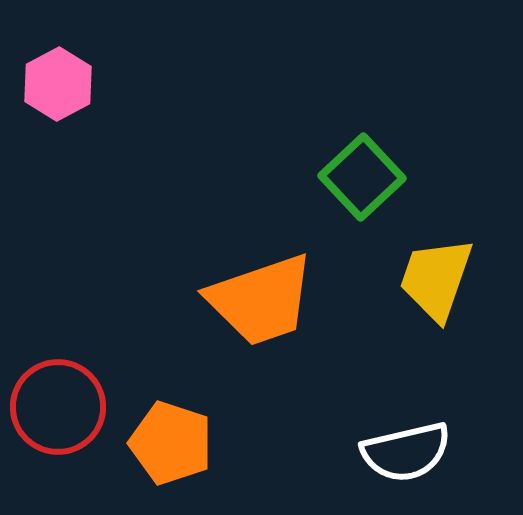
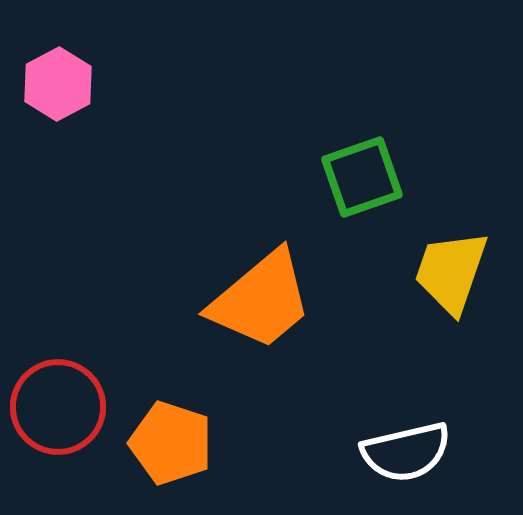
green square: rotated 24 degrees clockwise
yellow trapezoid: moved 15 px right, 7 px up
orange trapezoid: rotated 21 degrees counterclockwise
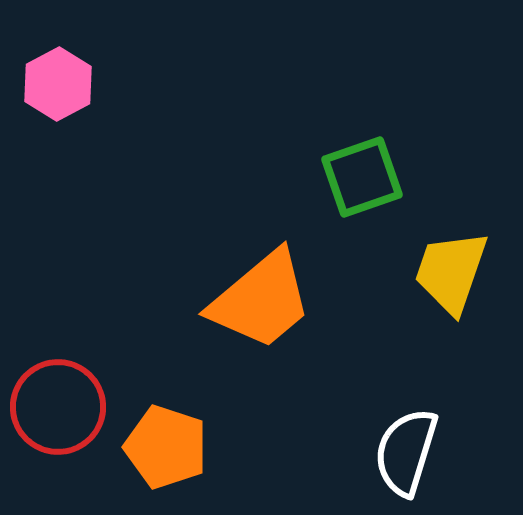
orange pentagon: moved 5 px left, 4 px down
white semicircle: rotated 120 degrees clockwise
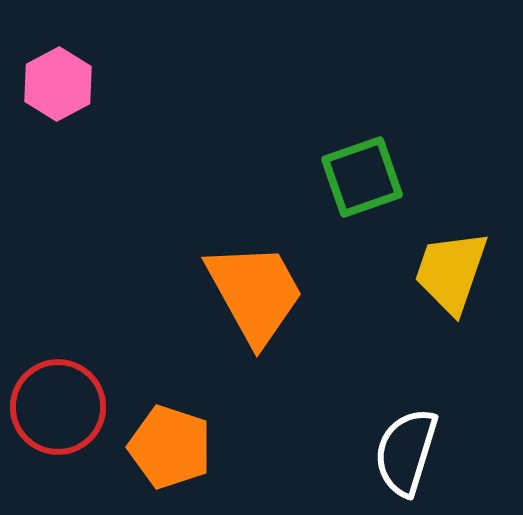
orange trapezoid: moved 6 px left, 7 px up; rotated 79 degrees counterclockwise
orange pentagon: moved 4 px right
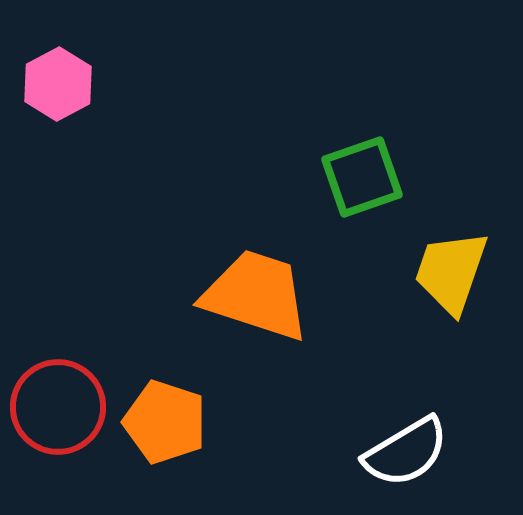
orange trapezoid: moved 1 px right, 2 px down; rotated 43 degrees counterclockwise
orange pentagon: moved 5 px left, 25 px up
white semicircle: rotated 138 degrees counterclockwise
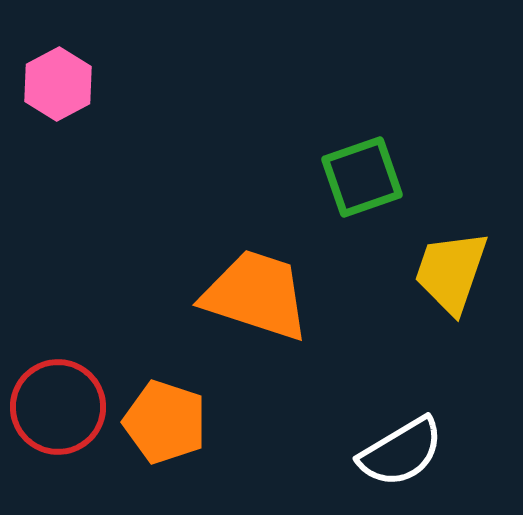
white semicircle: moved 5 px left
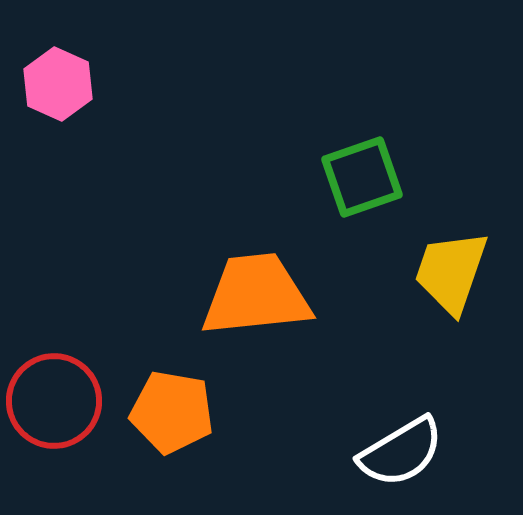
pink hexagon: rotated 8 degrees counterclockwise
orange trapezoid: rotated 24 degrees counterclockwise
red circle: moved 4 px left, 6 px up
orange pentagon: moved 7 px right, 10 px up; rotated 8 degrees counterclockwise
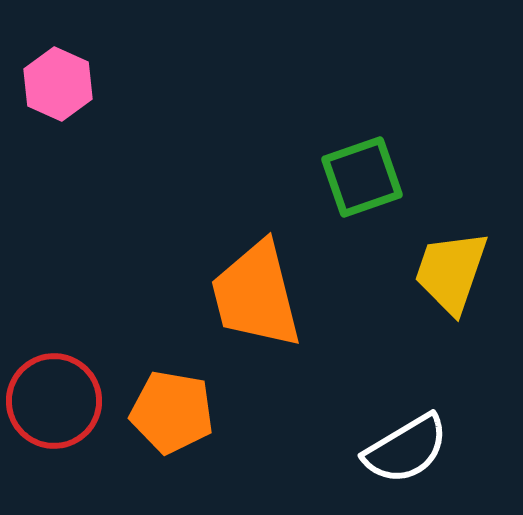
orange trapezoid: rotated 98 degrees counterclockwise
white semicircle: moved 5 px right, 3 px up
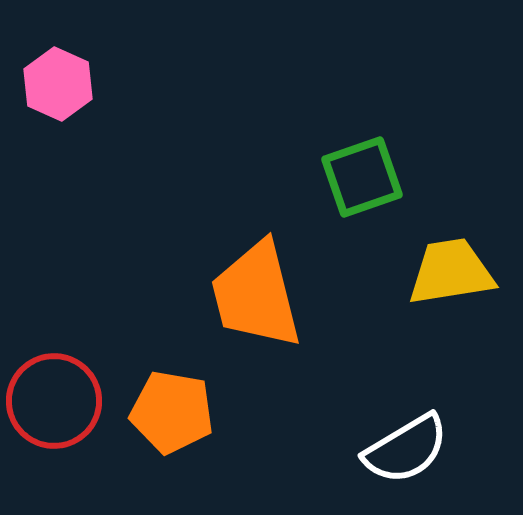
yellow trapezoid: rotated 62 degrees clockwise
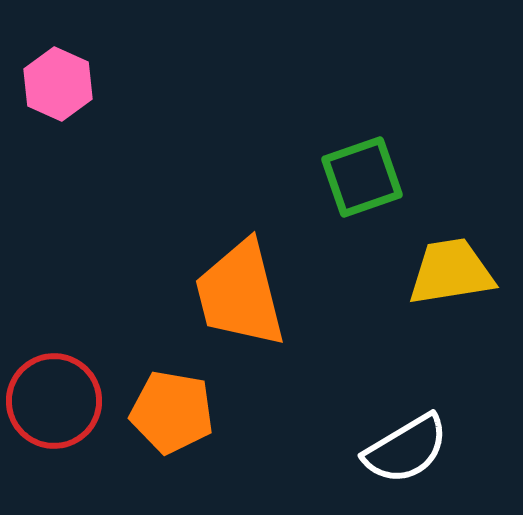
orange trapezoid: moved 16 px left, 1 px up
